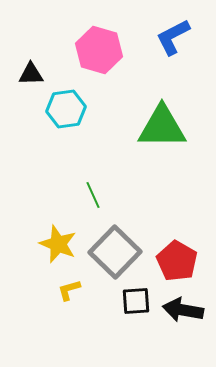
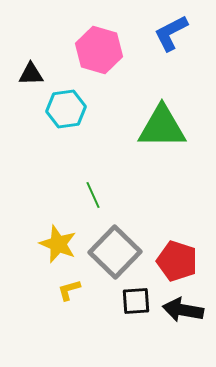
blue L-shape: moved 2 px left, 4 px up
red pentagon: rotated 12 degrees counterclockwise
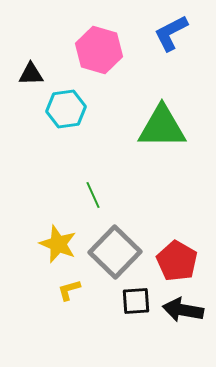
red pentagon: rotated 12 degrees clockwise
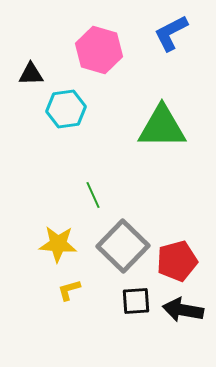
yellow star: rotated 18 degrees counterclockwise
gray square: moved 8 px right, 6 px up
red pentagon: rotated 27 degrees clockwise
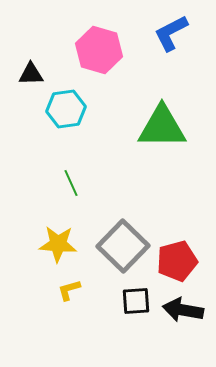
green line: moved 22 px left, 12 px up
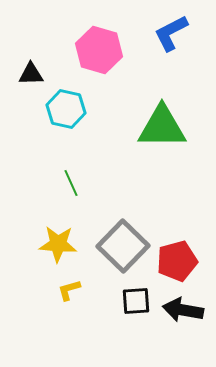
cyan hexagon: rotated 21 degrees clockwise
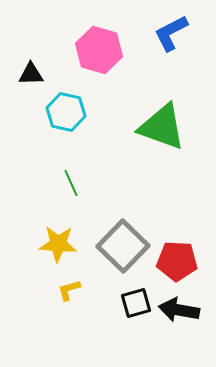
cyan hexagon: moved 3 px down
green triangle: rotated 20 degrees clockwise
red pentagon: rotated 18 degrees clockwise
black square: moved 2 px down; rotated 12 degrees counterclockwise
black arrow: moved 4 px left
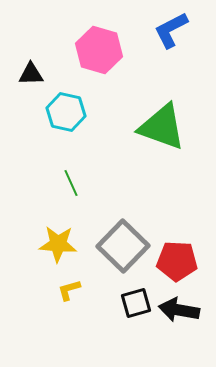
blue L-shape: moved 3 px up
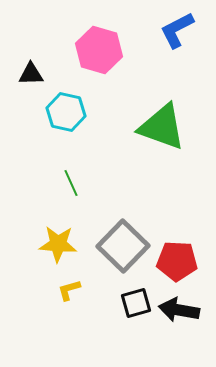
blue L-shape: moved 6 px right
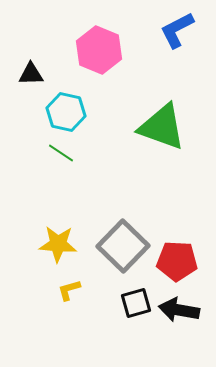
pink hexagon: rotated 6 degrees clockwise
green line: moved 10 px left, 30 px up; rotated 32 degrees counterclockwise
